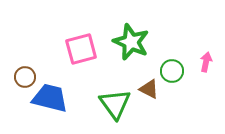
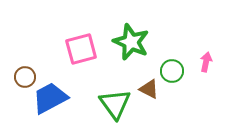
blue trapezoid: rotated 42 degrees counterclockwise
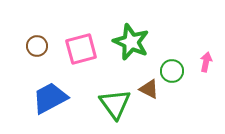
brown circle: moved 12 px right, 31 px up
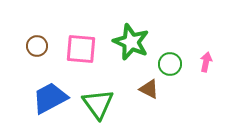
pink square: rotated 20 degrees clockwise
green circle: moved 2 px left, 7 px up
green triangle: moved 17 px left
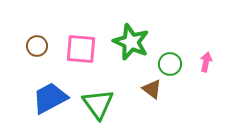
brown triangle: moved 3 px right; rotated 10 degrees clockwise
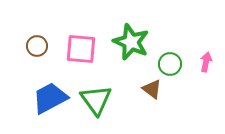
green triangle: moved 2 px left, 4 px up
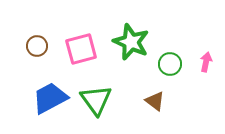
pink square: rotated 20 degrees counterclockwise
brown triangle: moved 3 px right, 12 px down
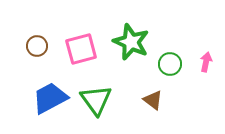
brown triangle: moved 2 px left, 1 px up
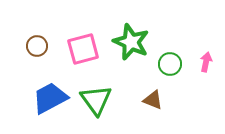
pink square: moved 2 px right
brown triangle: rotated 15 degrees counterclockwise
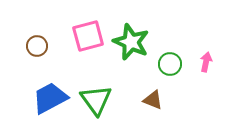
pink square: moved 5 px right, 13 px up
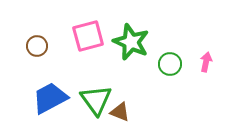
brown triangle: moved 33 px left, 12 px down
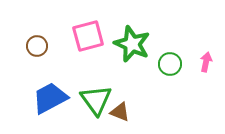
green star: moved 1 px right, 2 px down
